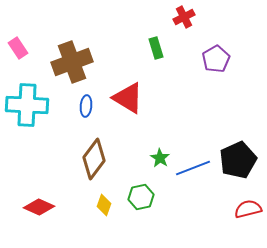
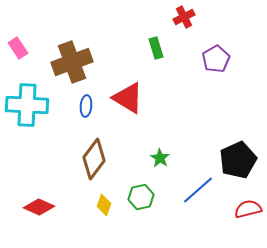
blue line: moved 5 px right, 22 px down; rotated 20 degrees counterclockwise
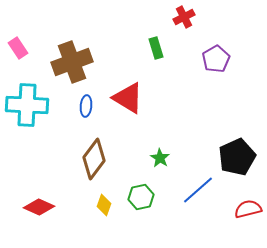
black pentagon: moved 1 px left, 3 px up
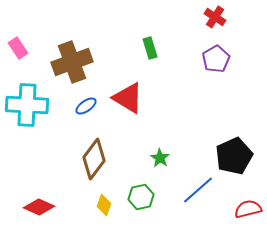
red cross: moved 31 px right; rotated 30 degrees counterclockwise
green rectangle: moved 6 px left
blue ellipse: rotated 50 degrees clockwise
black pentagon: moved 3 px left, 1 px up
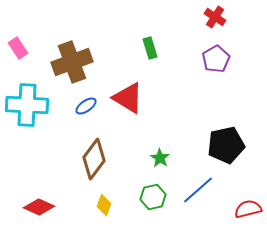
black pentagon: moved 8 px left, 11 px up; rotated 12 degrees clockwise
green hexagon: moved 12 px right
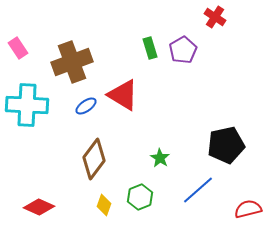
purple pentagon: moved 33 px left, 9 px up
red triangle: moved 5 px left, 3 px up
green hexagon: moved 13 px left; rotated 10 degrees counterclockwise
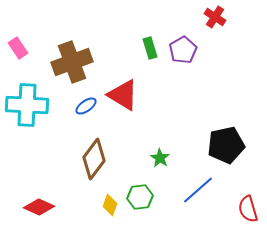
green hexagon: rotated 15 degrees clockwise
yellow diamond: moved 6 px right
red semicircle: rotated 92 degrees counterclockwise
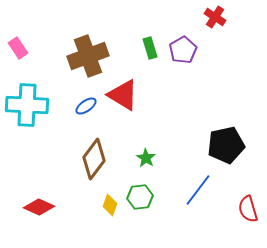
brown cross: moved 16 px right, 6 px up
green star: moved 14 px left
blue line: rotated 12 degrees counterclockwise
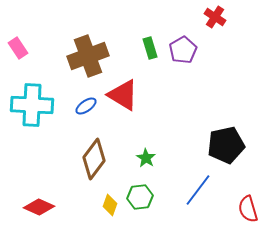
cyan cross: moved 5 px right
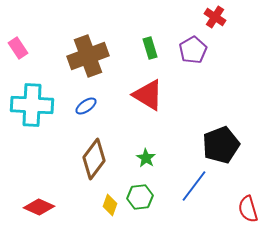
purple pentagon: moved 10 px right
red triangle: moved 25 px right
black pentagon: moved 5 px left; rotated 9 degrees counterclockwise
blue line: moved 4 px left, 4 px up
